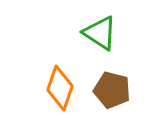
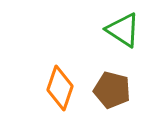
green triangle: moved 23 px right, 3 px up
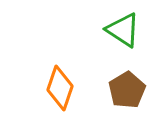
brown pentagon: moved 15 px right; rotated 27 degrees clockwise
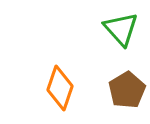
green triangle: moved 2 px left, 1 px up; rotated 15 degrees clockwise
